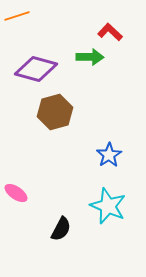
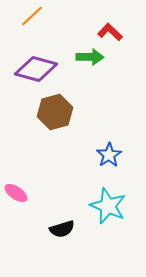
orange line: moved 15 px right; rotated 25 degrees counterclockwise
black semicircle: moved 1 px right; rotated 45 degrees clockwise
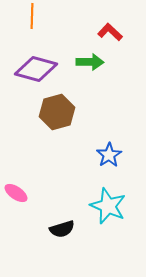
orange line: rotated 45 degrees counterclockwise
green arrow: moved 5 px down
brown hexagon: moved 2 px right
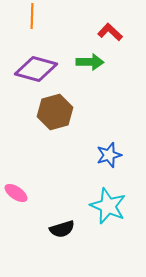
brown hexagon: moved 2 px left
blue star: rotated 15 degrees clockwise
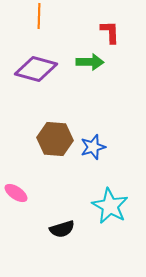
orange line: moved 7 px right
red L-shape: rotated 45 degrees clockwise
brown hexagon: moved 27 px down; rotated 20 degrees clockwise
blue star: moved 16 px left, 8 px up
cyan star: moved 2 px right; rotated 6 degrees clockwise
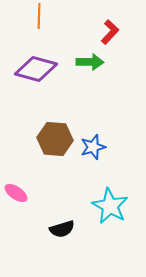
red L-shape: rotated 45 degrees clockwise
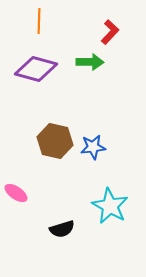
orange line: moved 5 px down
brown hexagon: moved 2 px down; rotated 8 degrees clockwise
blue star: rotated 10 degrees clockwise
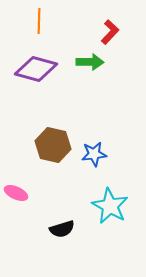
brown hexagon: moved 2 px left, 4 px down
blue star: moved 1 px right, 7 px down
pink ellipse: rotated 10 degrees counterclockwise
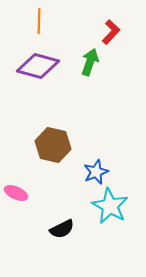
red L-shape: moved 1 px right
green arrow: rotated 72 degrees counterclockwise
purple diamond: moved 2 px right, 3 px up
blue star: moved 2 px right, 18 px down; rotated 15 degrees counterclockwise
black semicircle: rotated 10 degrees counterclockwise
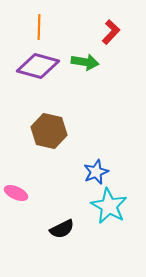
orange line: moved 6 px down
green arrow: moved 5 px left; rotated 80 degrees clockwise
brown hexagon: moved 4 px left, 14 px up
cyan star: moved 1 px left
